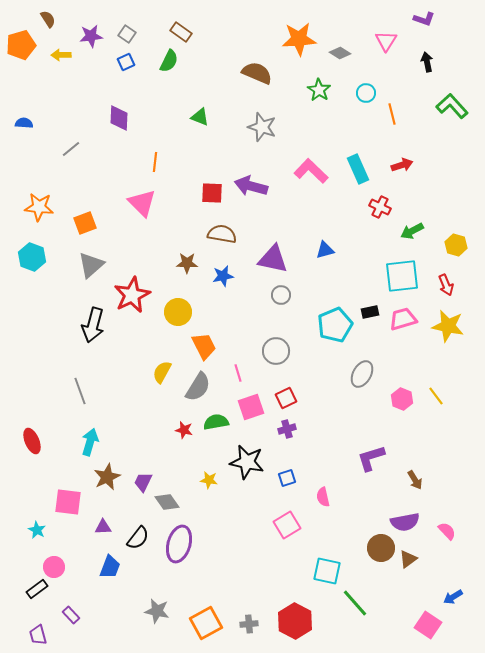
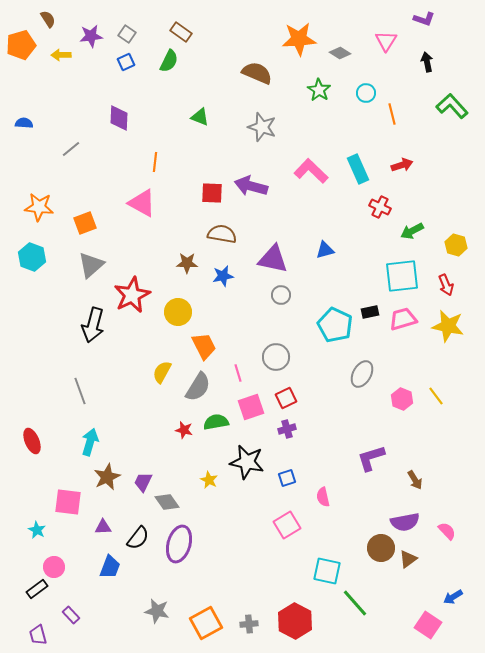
pink triangle at (142, 203): rotated 16 degrees counterclockwise
cyan pentagon at (335, 325): rotated 24 degrees counterclockwise
gray circle at (276, 351): moved 6 px down
yellow star at (209, 480): rotated 18 degrees clockwise
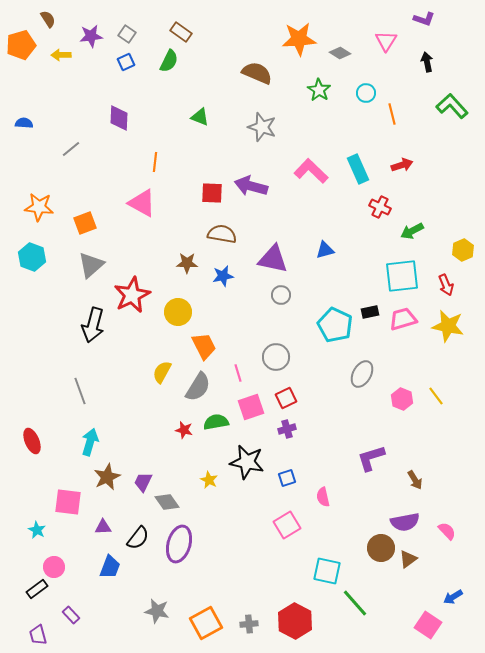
yellow hexagon at (456, 245): moved 7 px right, 5 px down; rotated 20 degrees clockwise
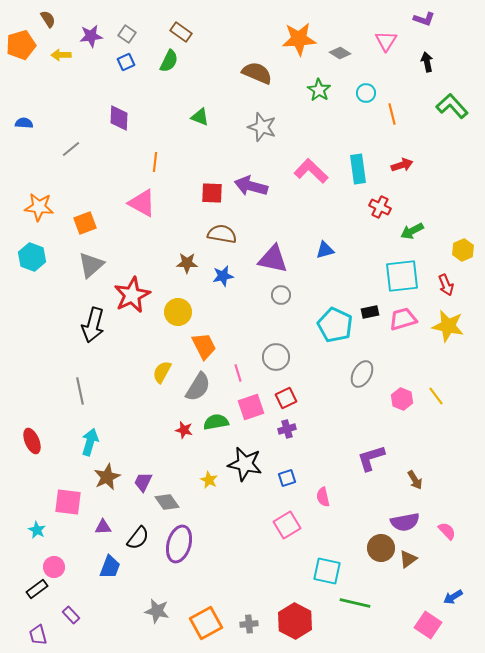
cyan rectangle at (358, 169): rotated 16 degrees clockwise
gray line at (80, 391): rotated 8 degrees clockwise
black star at (247, 462): moved 2 px left, 2 px down
green line at (355, 603): rotated 36 degrees counterclockwise
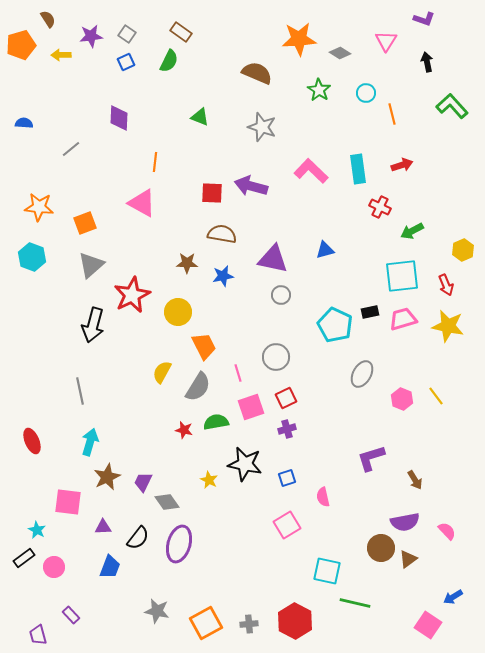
black rectangle at (37, 589): moved 13 px left, 31 px up
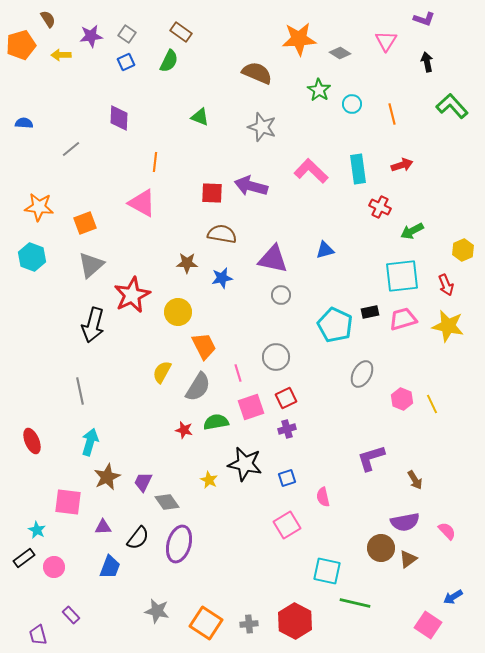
cyan circle at (366, 93): moved 14 px left, 11 px down
blue star at (223, 276): moved 1 px left, 2 px down
yellow line at (436, 396): moved 4 px left, 8 px down; rotated 12 degrees clockwise
orange square at (206, 623): rotated 28 degrees counterclockwise
